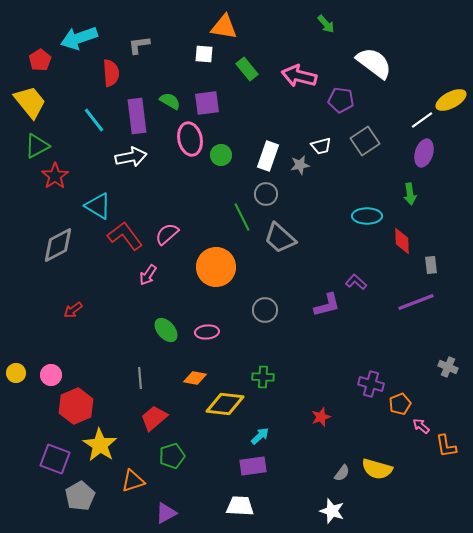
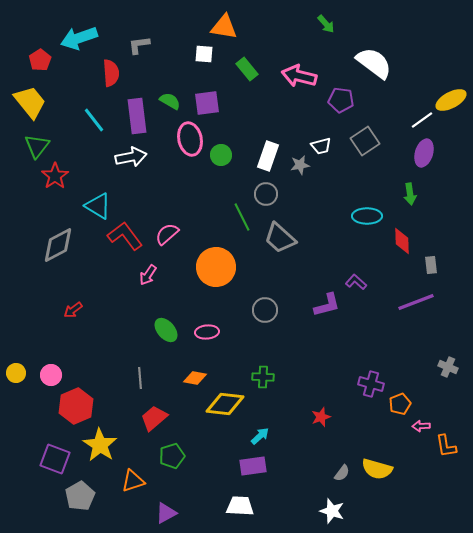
green triangle at (37, 146): rotated 24 degrees counterclockwise
pink arrow at (421, 426): rotated 42 degrees counterclockwise
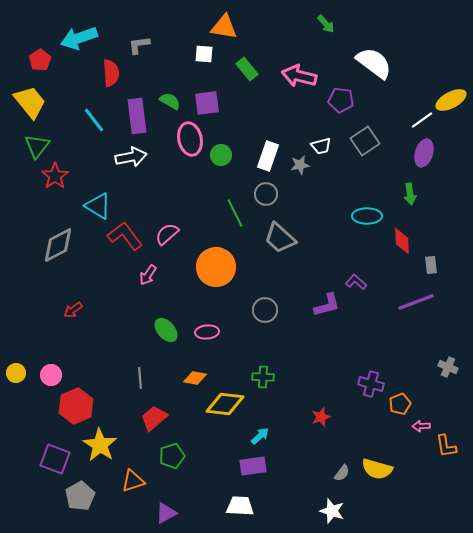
green line at (242, 217): moved 7 px left, 4 px up
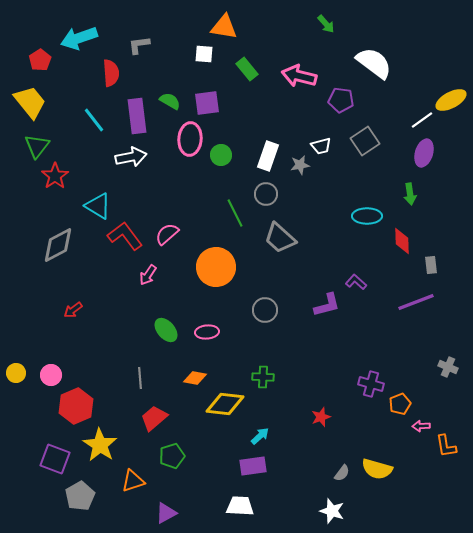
pink ellipse at (190, 139): rotated 16 degrees clockwise
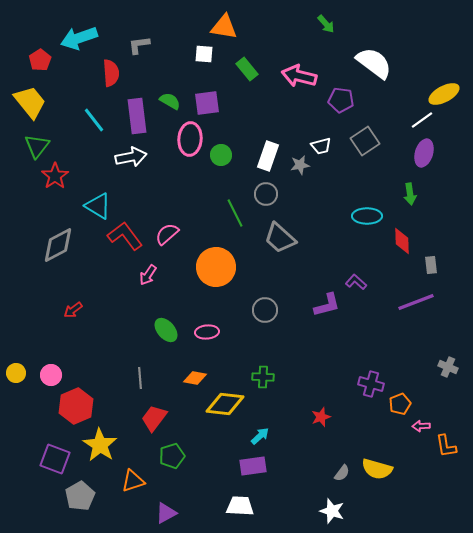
yellow ellipse at (451, 100): moved 7 px left, 6 px up
red trapezoid at (154, 418): rotated 12 degrees counterclockwise
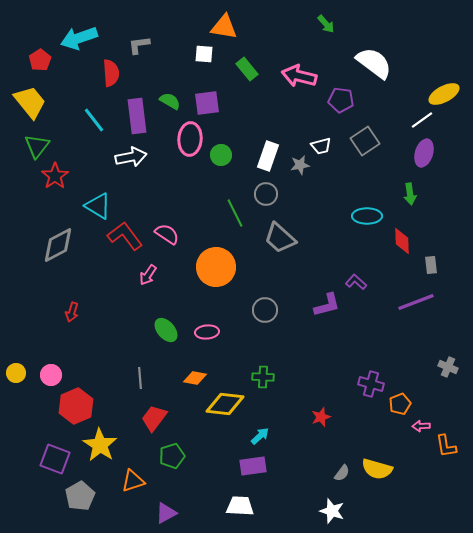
pink semicircle at (167, 234): rotated 75 degrees clockwise
red arrow at (73, 310): moved 1 px left, 2 px down; rotated 36 degrees counterclockwise
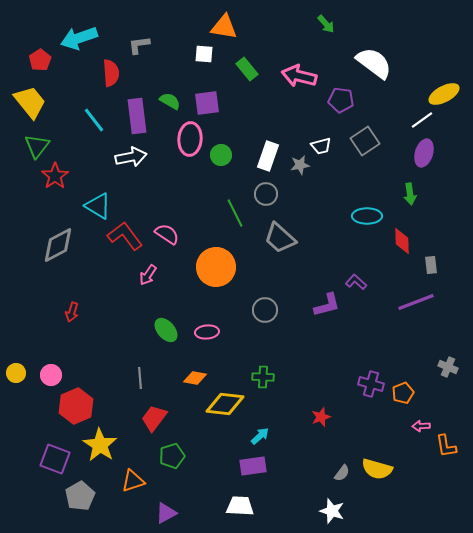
orange pentagon at (400, 404): moved 3 px right, 11 px up
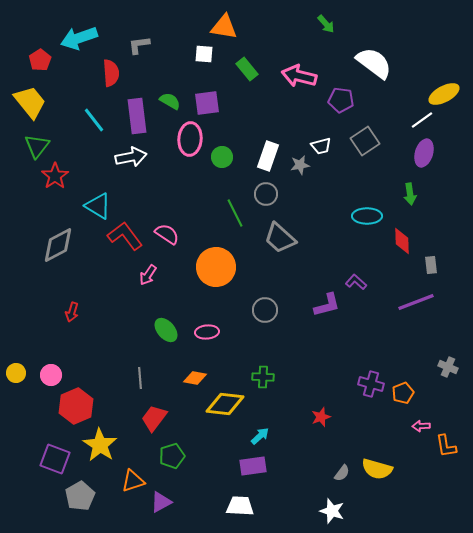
green circle at (221, 155): moved 1 px right, 2 px down
purple triangle at (166, 513): moved 5 px left, 11 px up
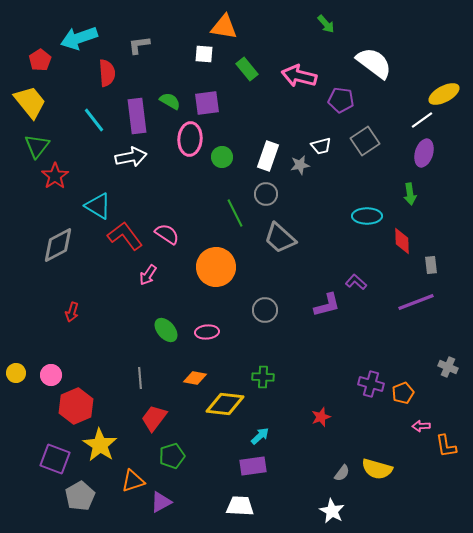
red semicircle at (111, 73): moved 4 px left
white star at (332, 511): rotated 10 degrees clockwise
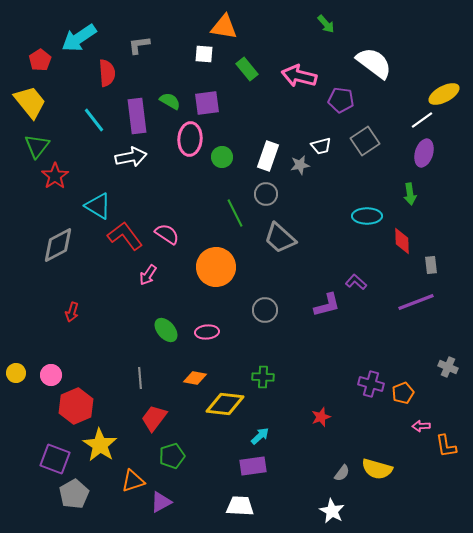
cyan arrow at (79, 38): rotated 15 degrees counterclockwise
gray pentagon at (80, 496): moved 6 px left, 2 px up
